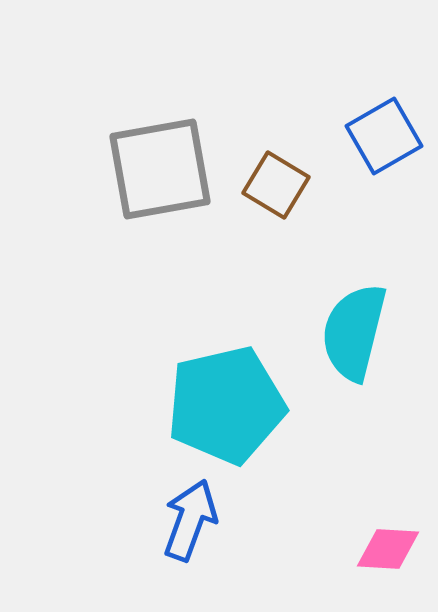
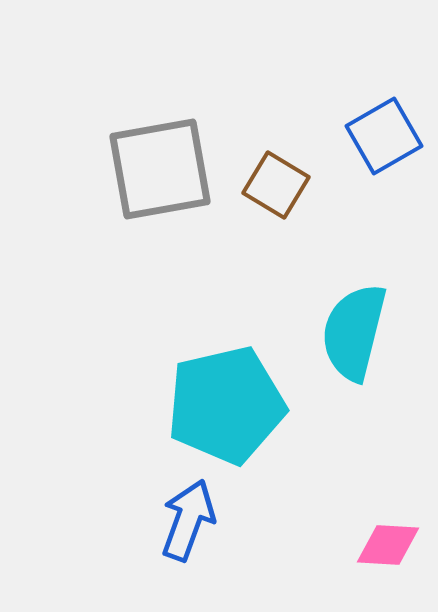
blue arrow: moved 2 px left
pink diamond: moved 4 px up
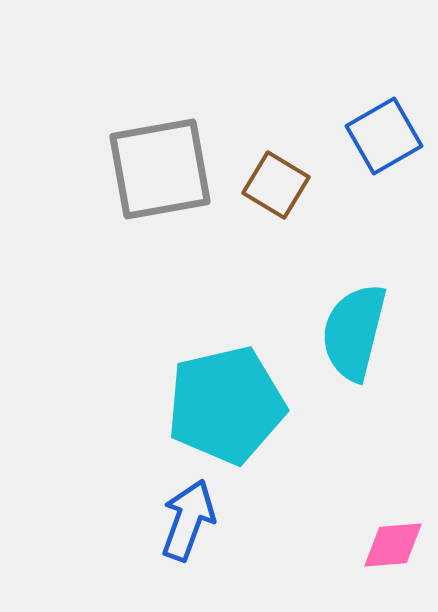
pink diamond: moved 5 px right; rotated 8 degrees counterclockwise
